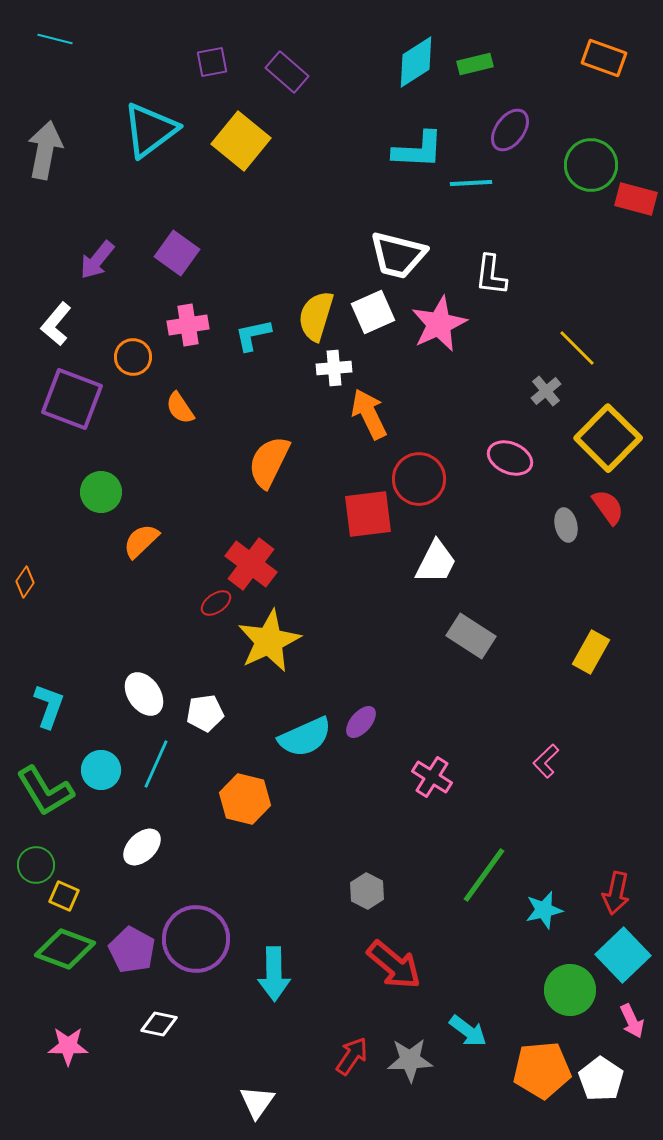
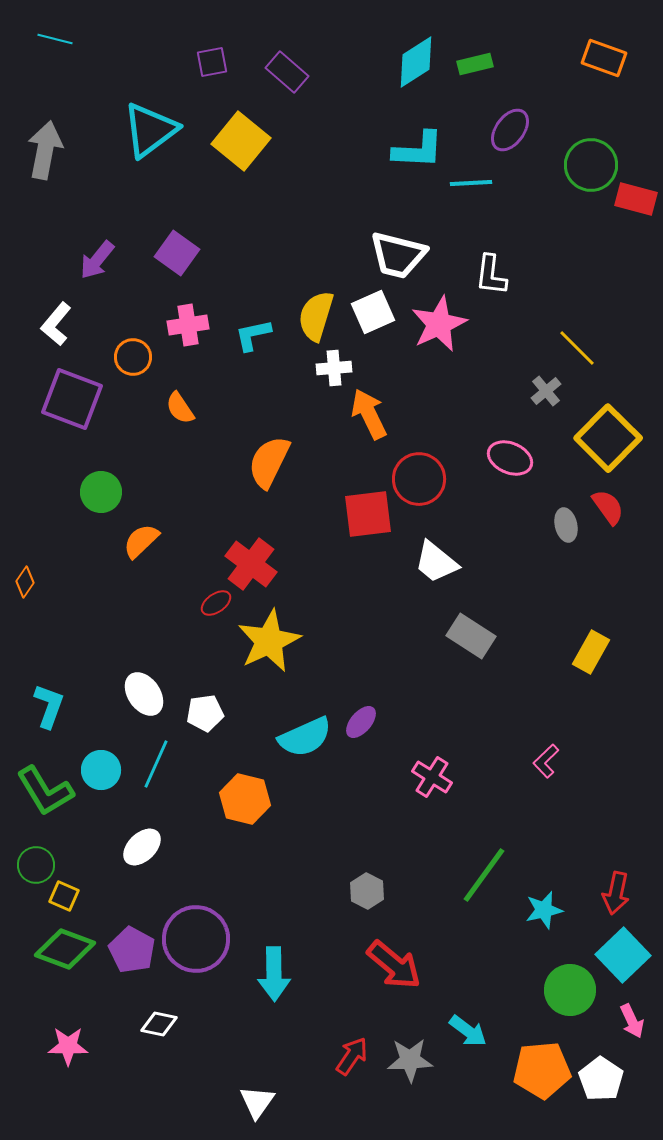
white trapezoid at (436, 562): rotated 102 degrees clockwise
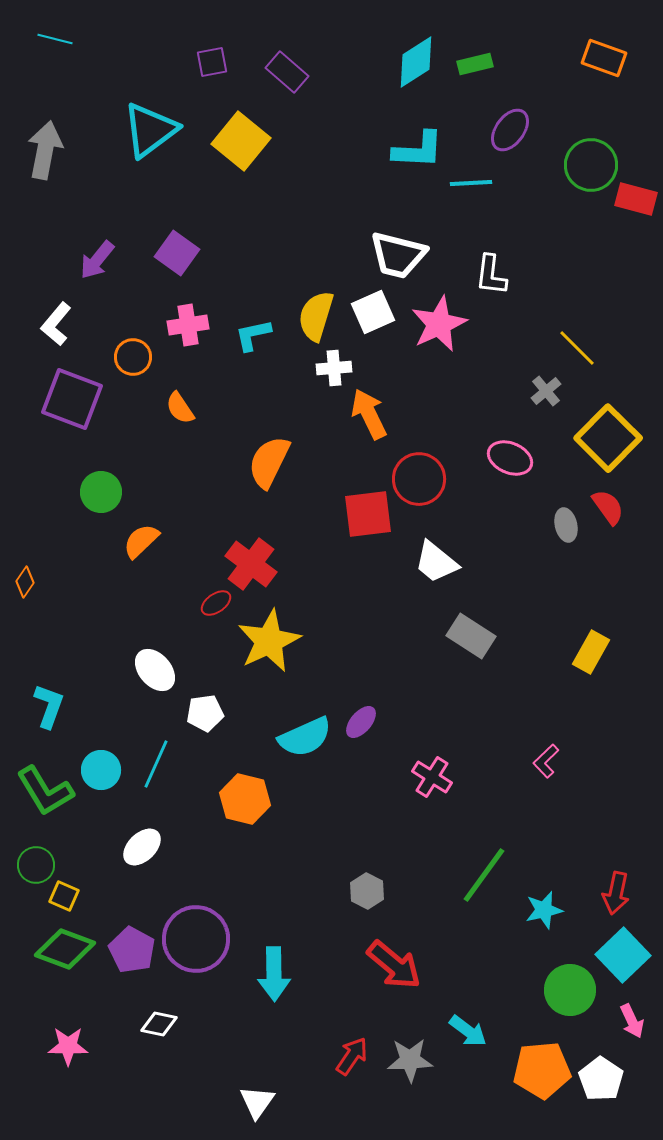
white ellipse at (144, 694): moved 11 px right, 24 px up; rotated 6 degrees counterclockwise
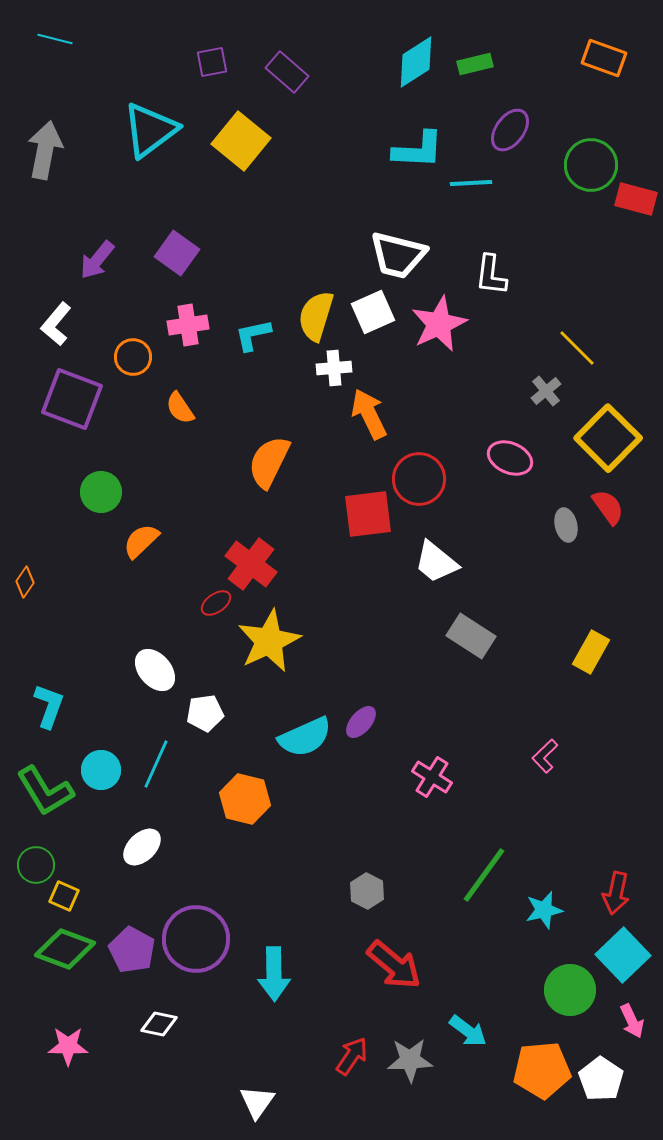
pink L-shape at (546, 761): moved 1 px left, 5 px up
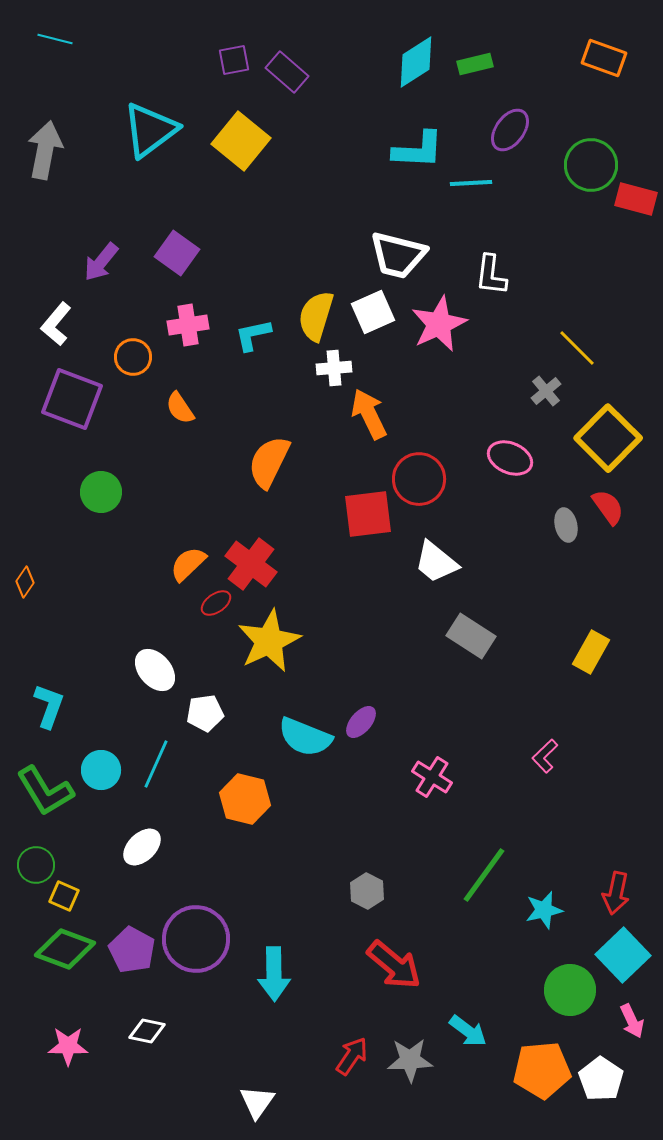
purple square at (212, 62): moved 22 px right, 2 px up
purple arrow at (97, 260): moved 4 px right, 2 px down
orange semicircle at (141, 541): moved 47 px right, 23 px down
cyan semicircle at (305, 737): rotated 46 degrees clockwise
white diamond at (159, 1024): moved 12 px left, 7 px down
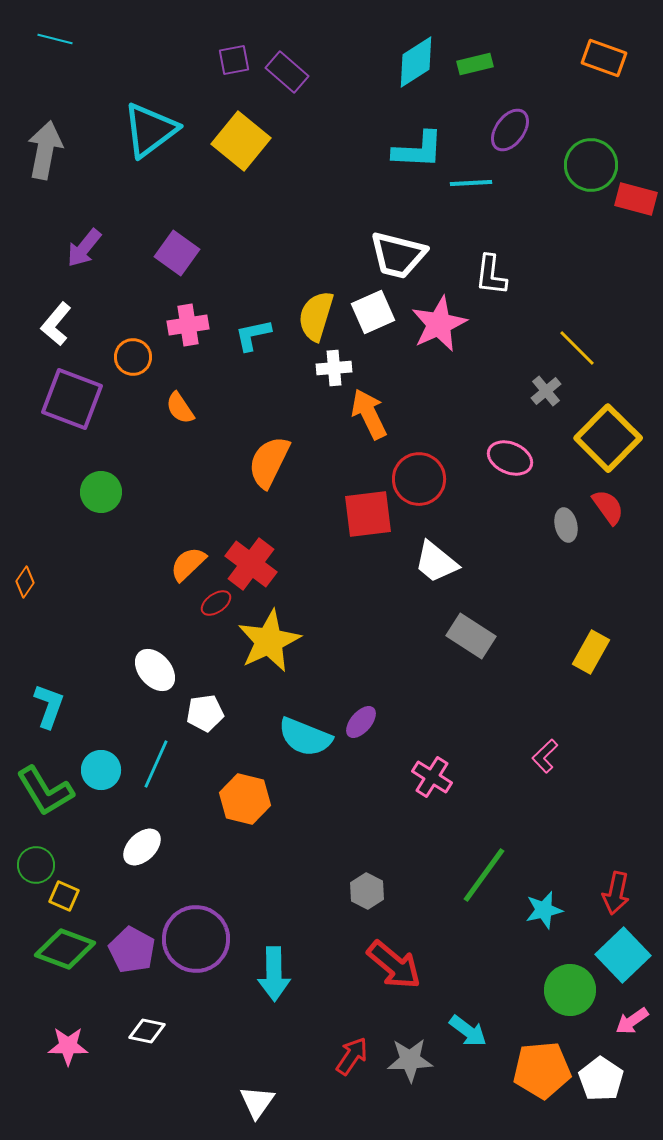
purple arrow at (101, 262): moved 17 px left, 14 px up
pink arrow at (632, 1021): rotated 80 degrees clockwise
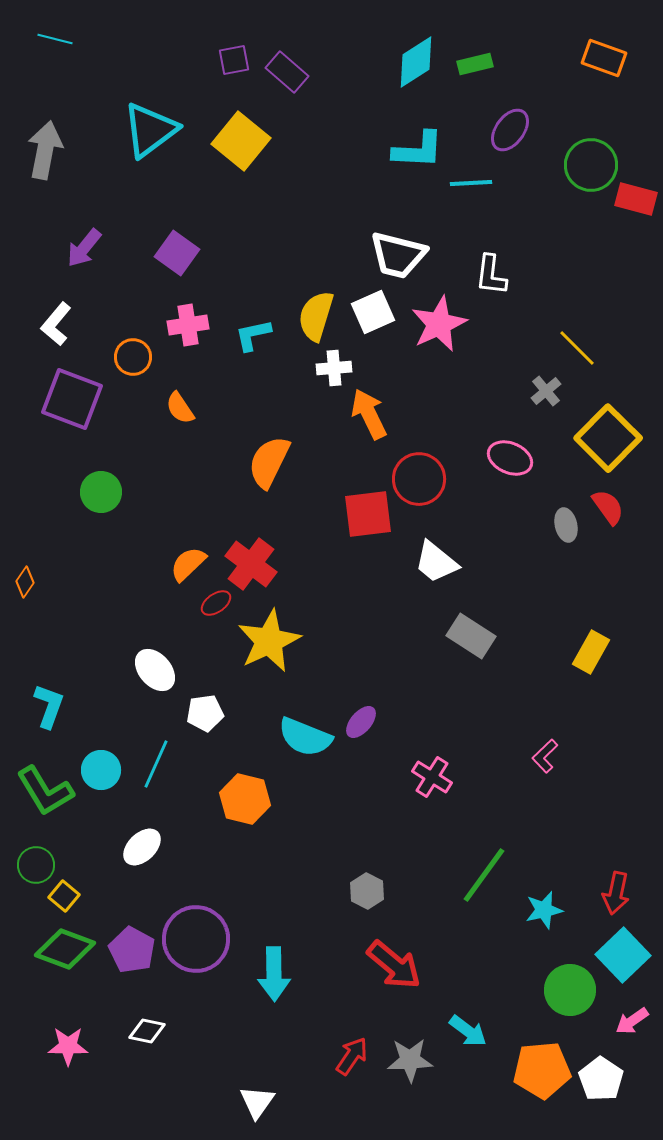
yellow square at (64, 896): rotated 16 degrees clockwise
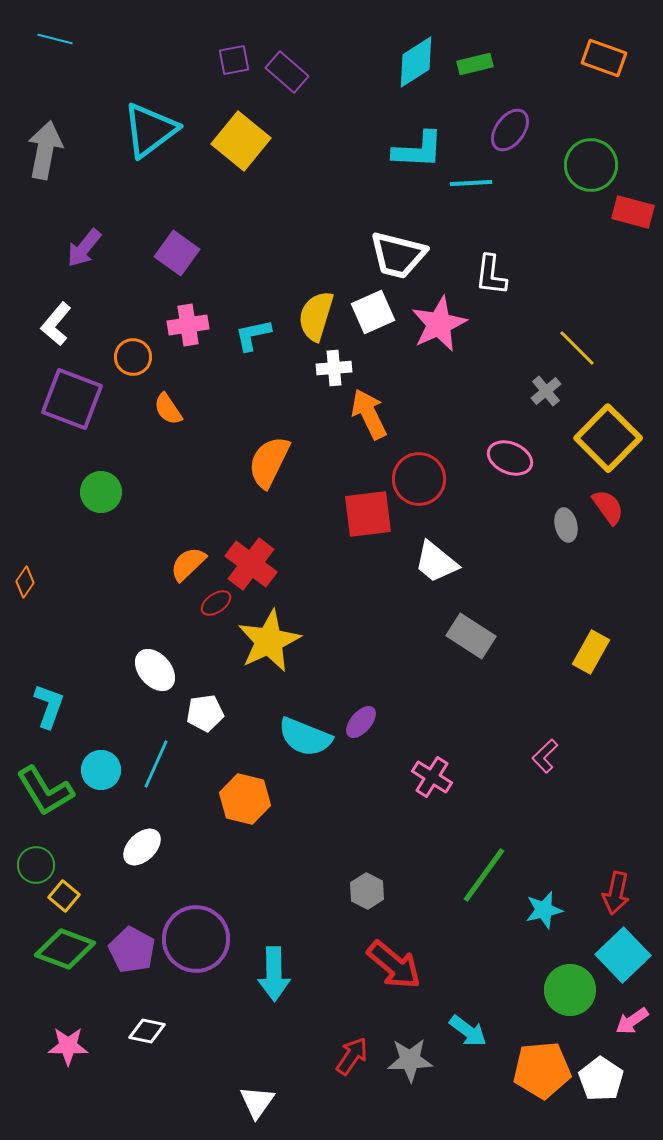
red rectangle at (636, 199): moved 3 px left, 13 px down
orange semicircle at (180, 408): moved 12 px left, 1 px down
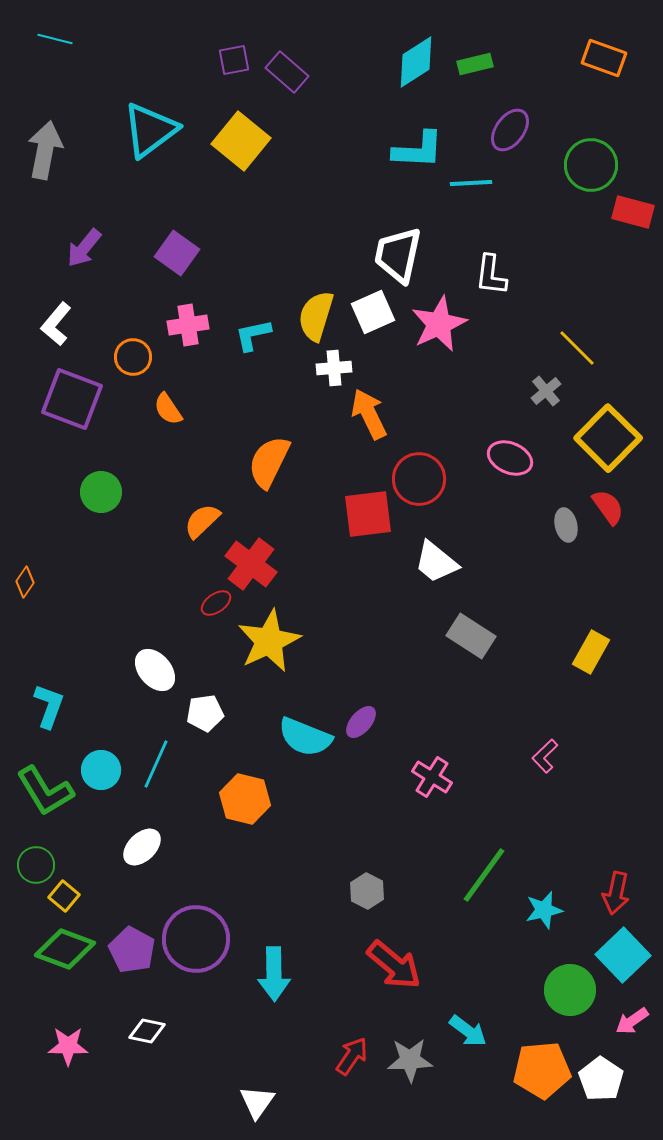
white trapezoid at (398, 255): rotated 88 degrees clockwise
orange semicircle at (188, 564): moved 14 px right, 43 px up
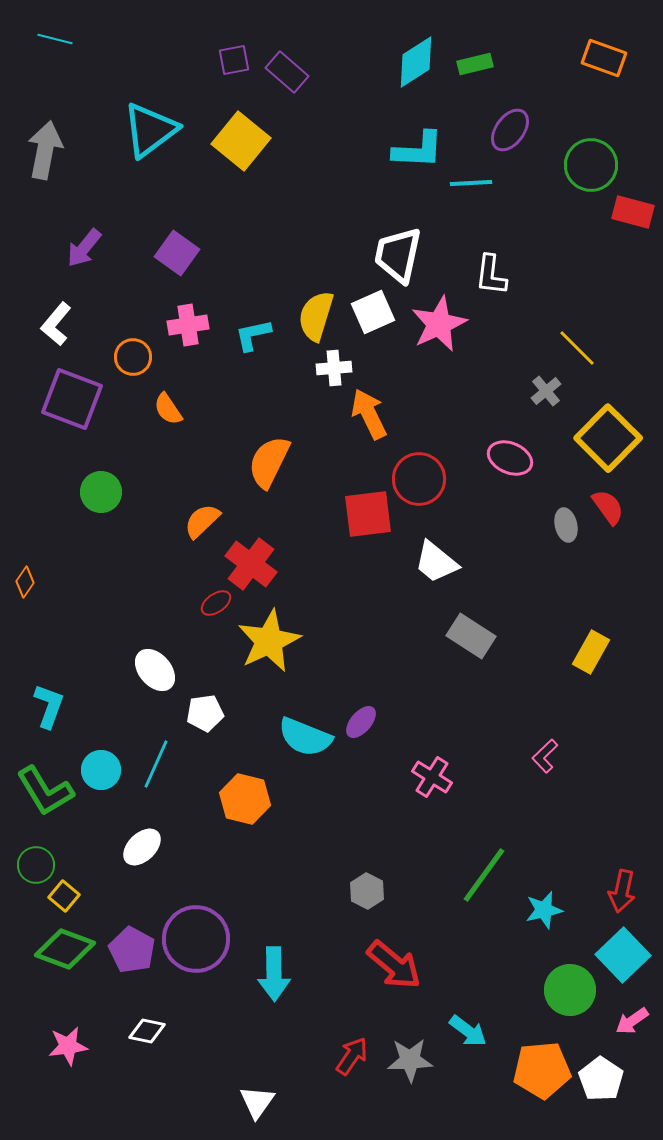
red arrow at (616, 893): moved 6 px right, 2 px up
pink star at (68, 1046): rotated 9 degrees counterclockwise
